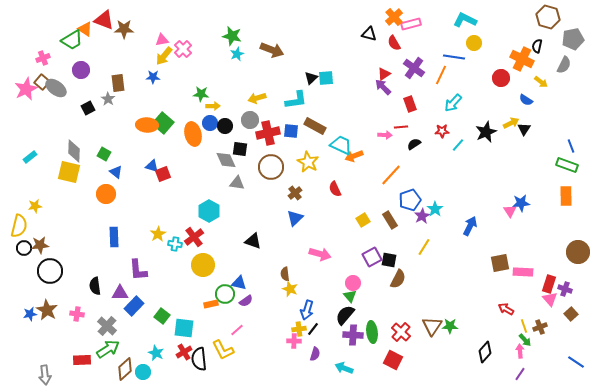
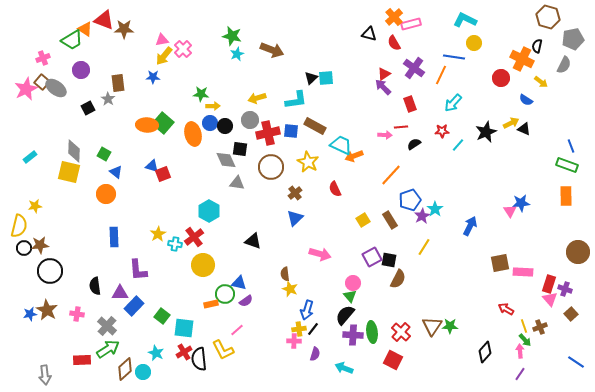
black triangle at (524, 129): rotated 40 degrees counterclockwise
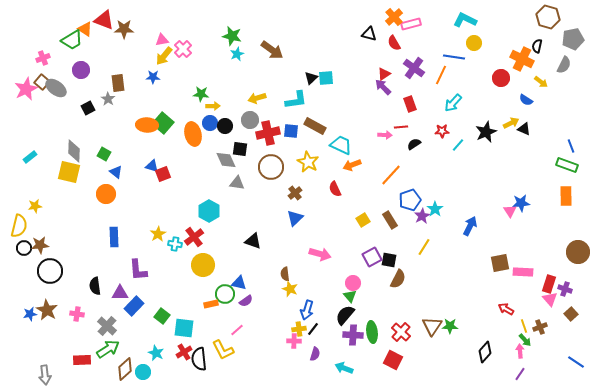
brown arrow at (272, 50): rotated 15 degrees clockwise
orange arrow at (354, 156): moved 2 px left, 9 px down
